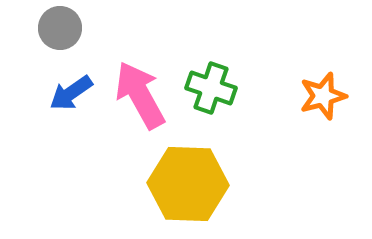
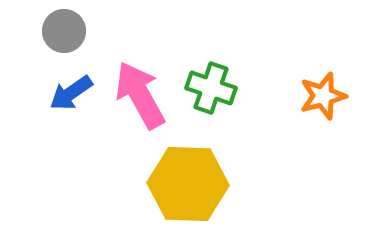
gray circle: moved 4 px right, 3 px down
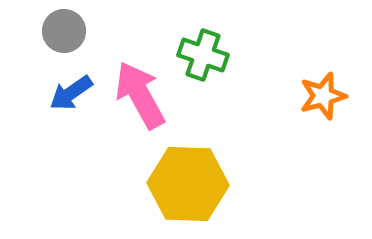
green cross: moved 8 px left, 33 px up
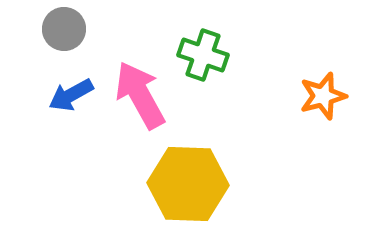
gray circle: moved 2 px up
blue arrow: moved 2 px down; rotated 6 degrees clockwise
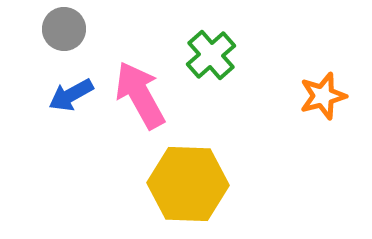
green cross: moved 8 px right; rotated 30 degrees clockwise
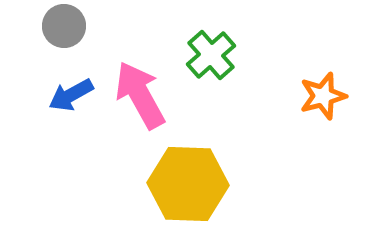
gray circle: moved 3 px up
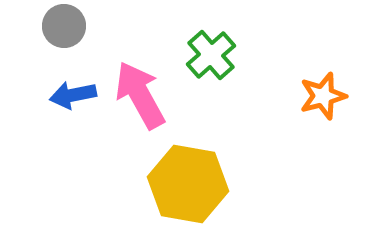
blue arrow: moved 2 px right; rotated 18 degrees clockwise
yellow hexagon: rotated 8 degrees clockwise
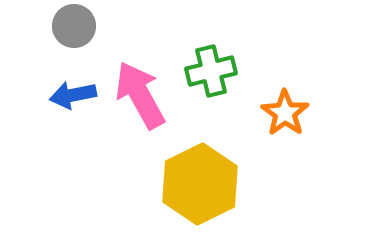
gray circle: moved 10 px right
green cross: moved 16 px down; rotated 27 degrees clockwise
orange star: moved 38 px left, 17 px down; rotated 21 degrees counterclockwise
yellow hexagon: moved 12 px right; rotated 24 degrees clockwise
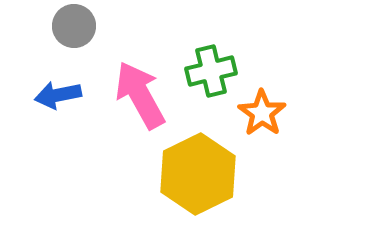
blue arrow: moved 15 px left
orange star: moved 23 px left
yellow hexagon: moved 2 px left, 10 px up
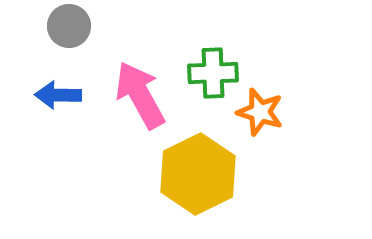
gray circle: moved 5 px left
green cross: moved 2 px right, 2 px down; rotated 12 degrees clockwise
blue arrow: rotated 12 degrees clockwise
orange star: moved 2 px left, 1 px up; rotated 18 degrees counterclockwise
